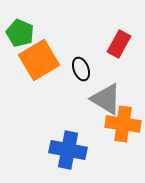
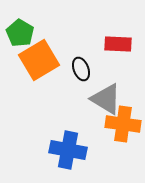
green pentagon: rotated 8 degrees clockwise
red rectangle: moved 1 px left; rotated 64 degrees clockwise
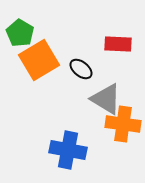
black ellipse: rotated 30 degrees counterclockwise
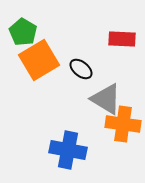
green pentagon: moved 3 px right, 1 px up
red rectangle: moved 4 px right, 5 px up
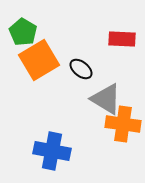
blue cross: moved 16 px left, 1 px down
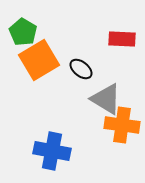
orange cross: moved 1 px left, 1 px down
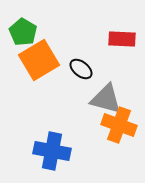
gray triangle: rotated 16 degrees counterclockwise
orange cross: moved 3 px left; rotated 12 degrees clockwise
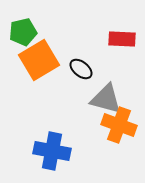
green pentagon: rotated 28 degrees clockwise
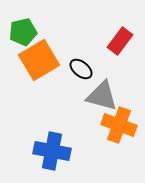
red rectangle: moved 2 px left, 2 px down; rotated 56 degrees counterclockwise
gray triangle: moved 4 px left, 3 px up
